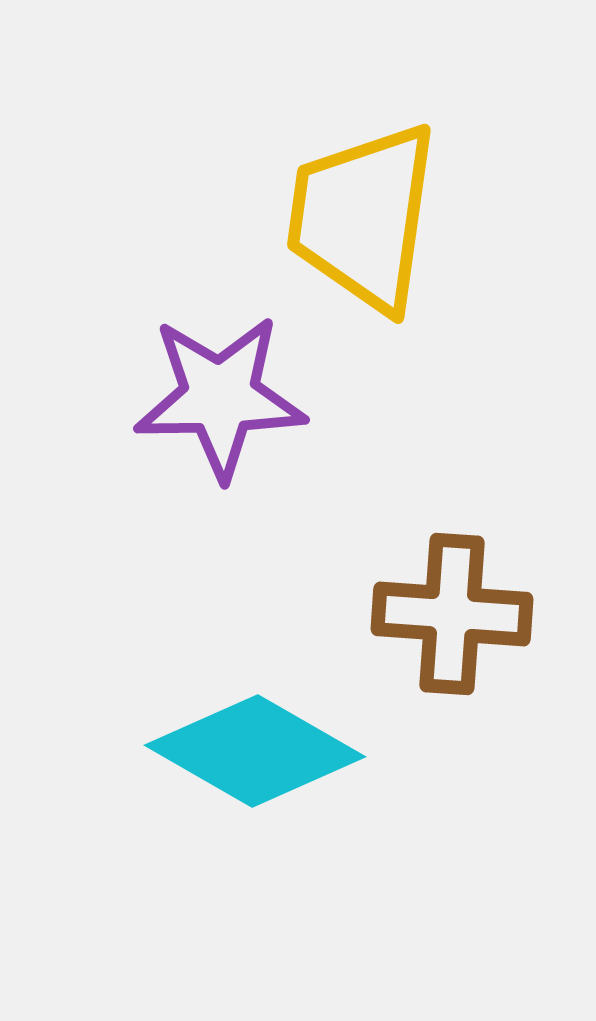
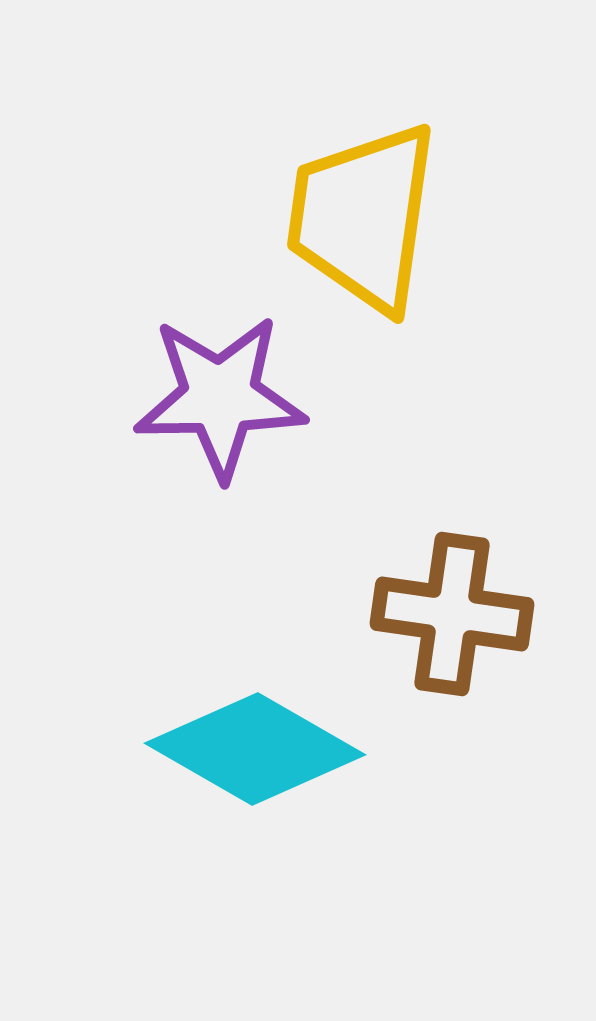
brown cross: rotated 4 degrees clockwise
cyan diamond: moved 2 px up
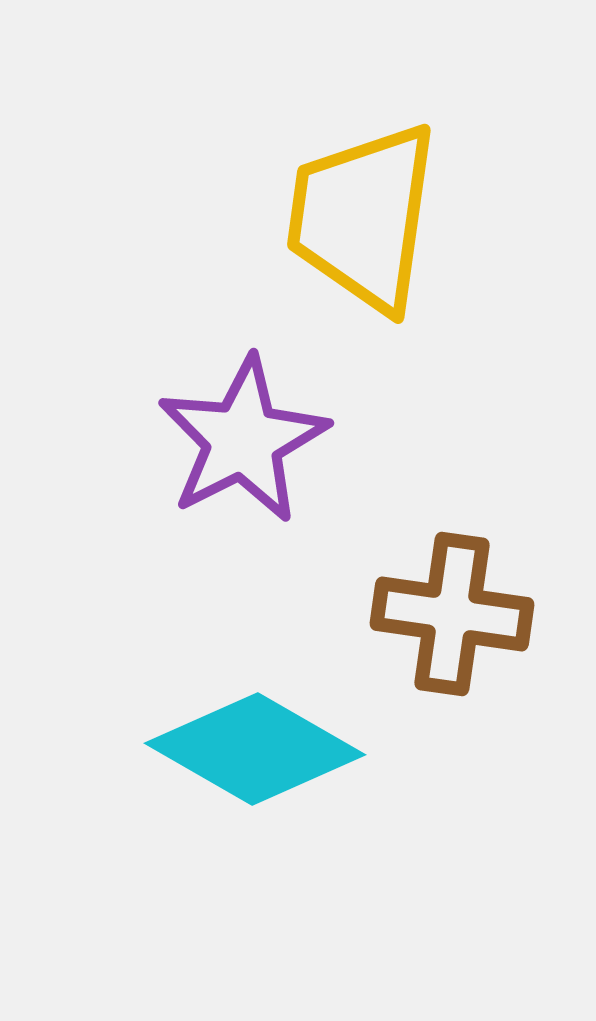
purple star: moved 23 px right, 43 px down; rotated 26 degrees counterclockwise
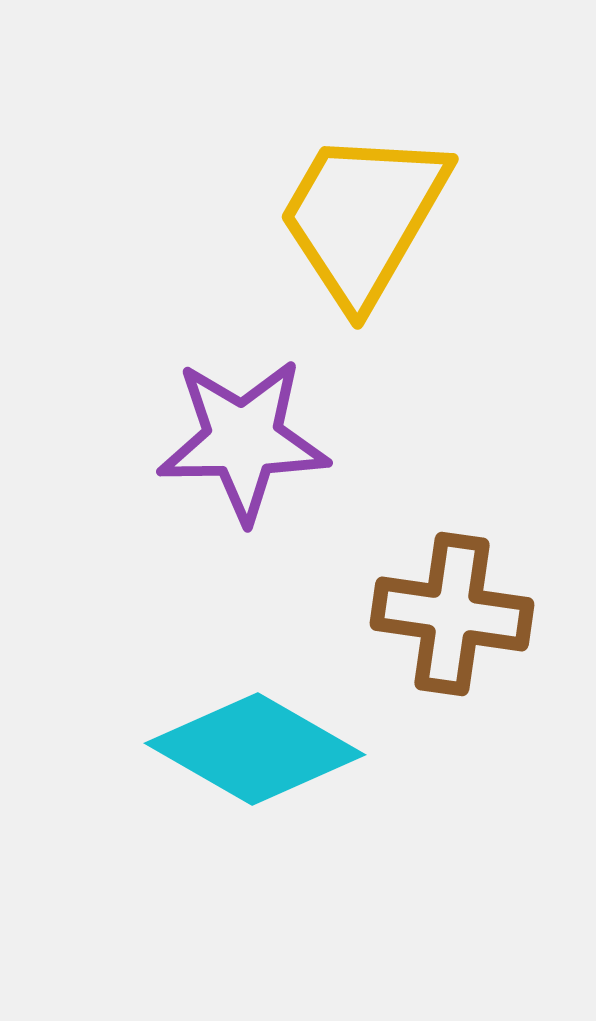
yellow trapezoid: rotated 22 degrees clockwise
purple star: rotated 26 degrees clockwise
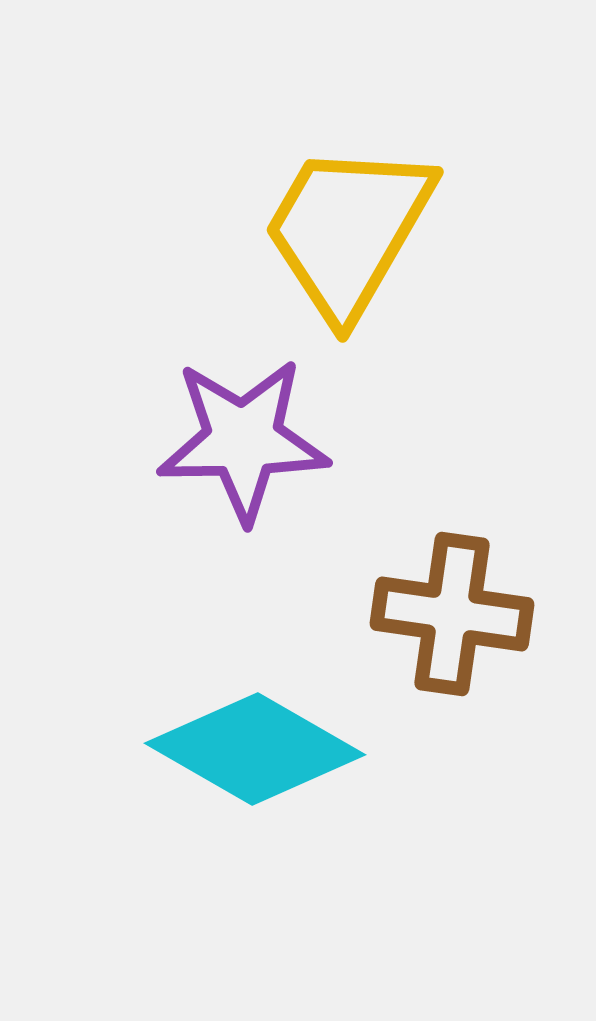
yellow trapezoid: moved 15 px left, 13 px down
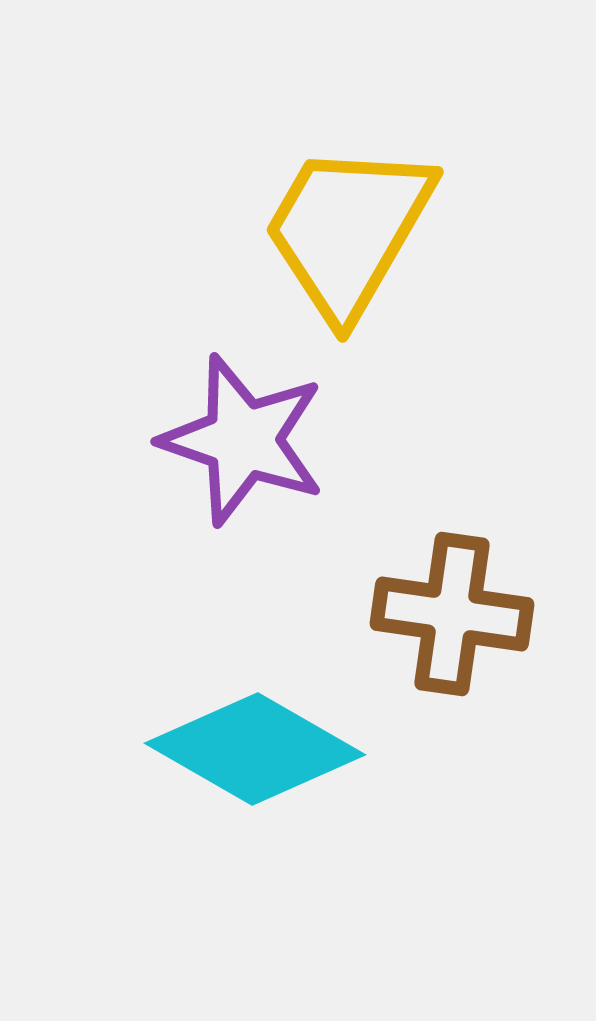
purple star: rotated 20 degrees clockwise
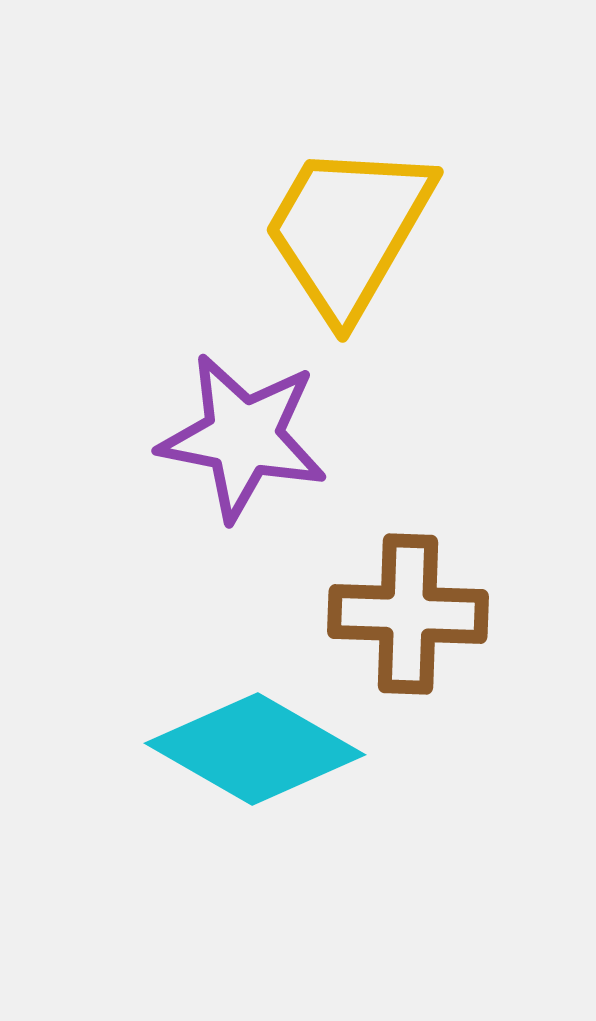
purple star: moved 3 px up; rotated 8 degrees counterclockwise
brown cross: moved 44 px left; rotated 6 degrees counterclockwise
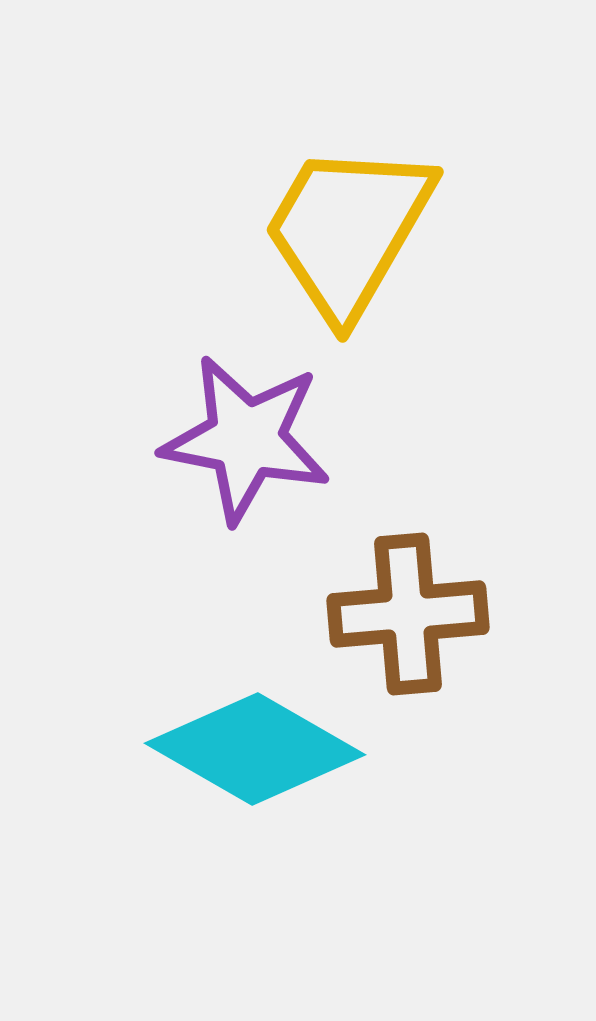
purple star: moved 3 px right, 2 px down
brown cross: rotated 7 degrees counterclockwise
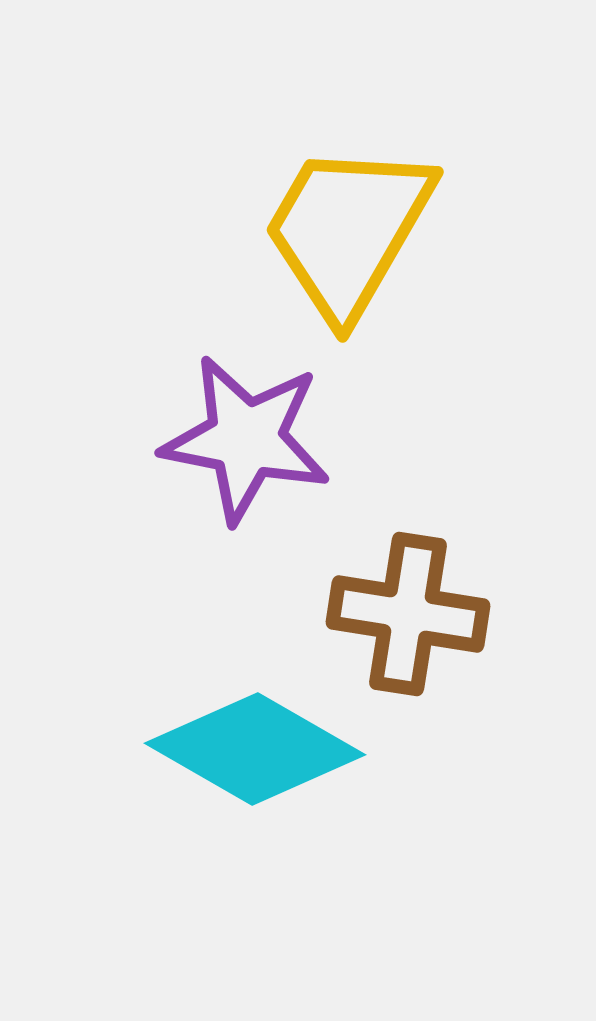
brown cross: rotated 14 degrees clockwise
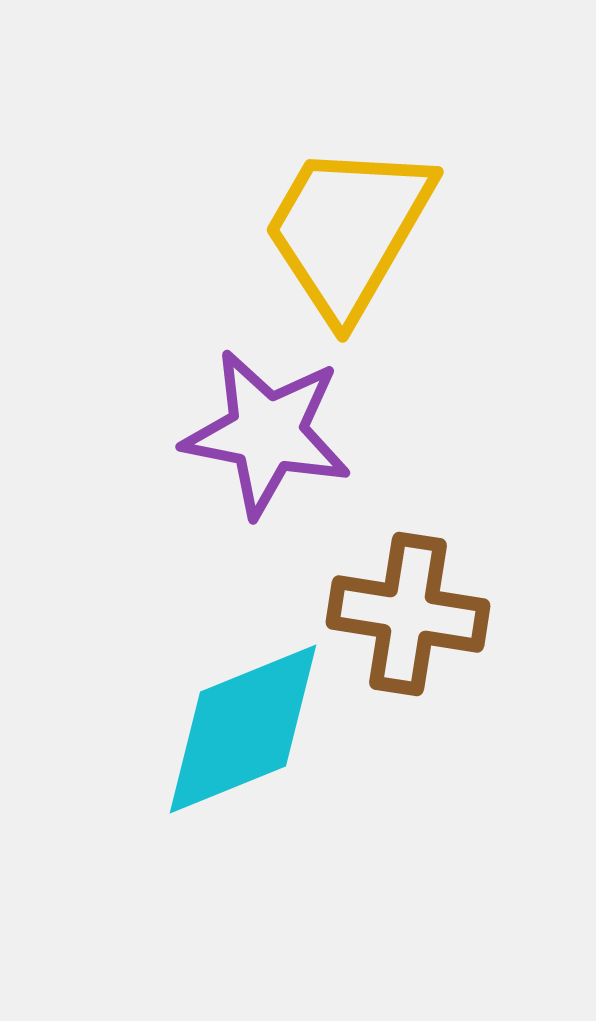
purple star: moved 21 px right, 6 px up
cyan diamond: moved 12 px left, 20 px up; rotated 52 degrees counterclockwise
